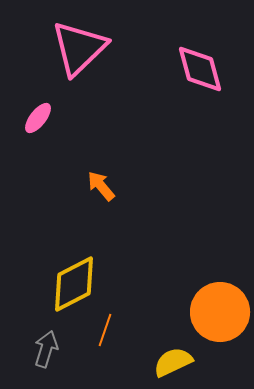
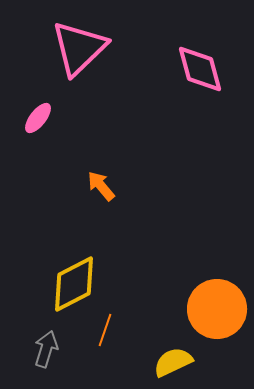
orange circle: moved 3 px left, 3 px up
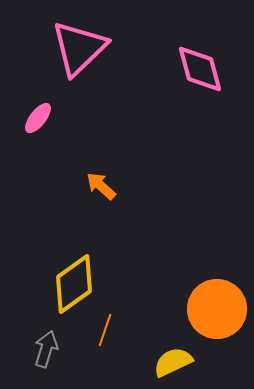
orange arrow: rotated 8 degrees counterclockwise
yellow diamond: rotated 8 degrees counterclockwise
